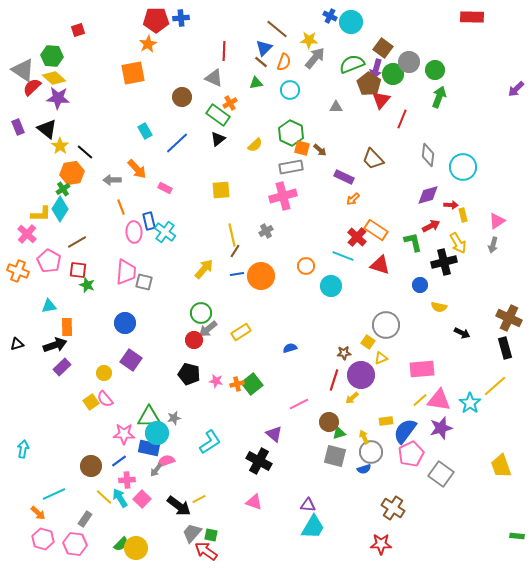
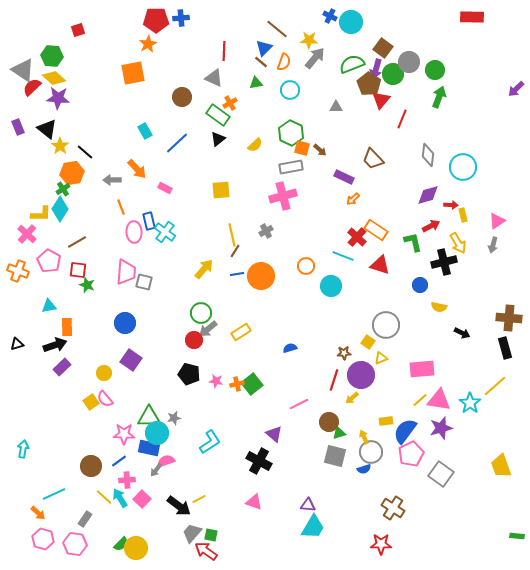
brown cross at (509, 318): rotated 20 degrees counterclockwise
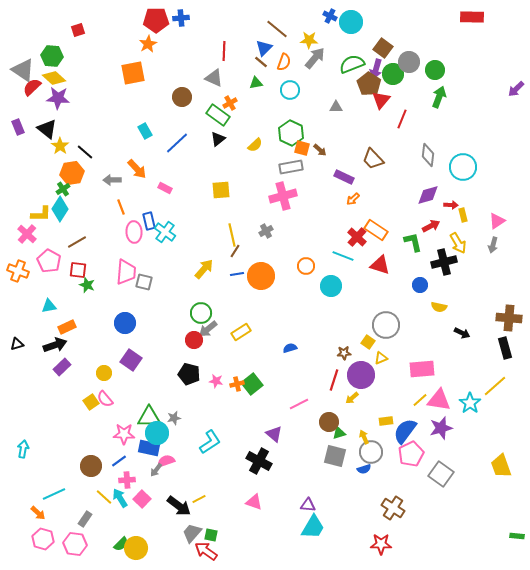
orange rectangle at (67, 327): rotated 66 degrees clockwise
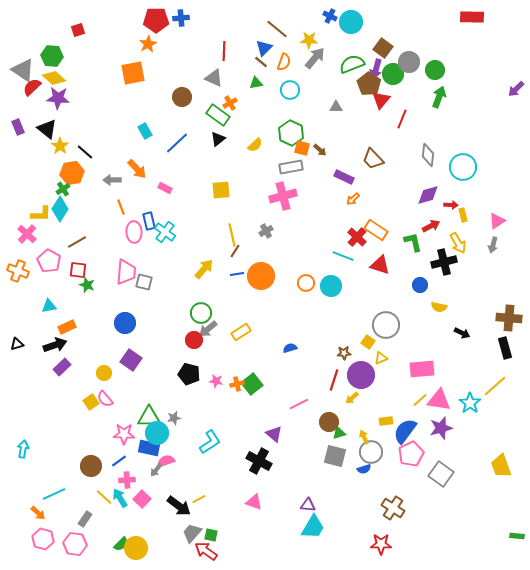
orange circle at (306, 266): moved 17 px down
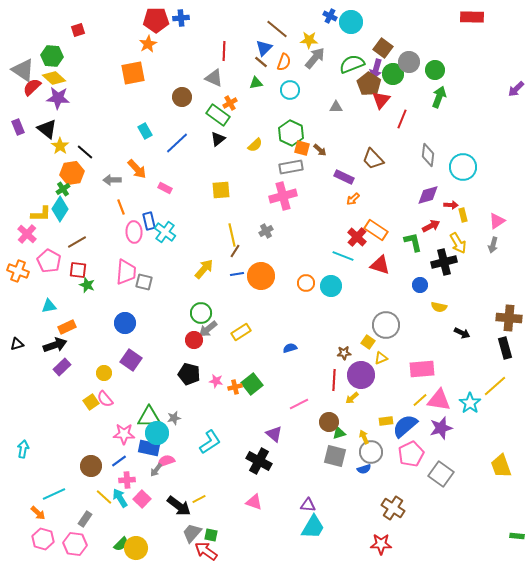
red line at (334, 380): rotated 15 degrees counterclockwise
orange cross at (237, 384): moved 2 px left, 3 px down
blue semicircle at (405, 431): moved 5 px up; rotated 12 degrees clockwise
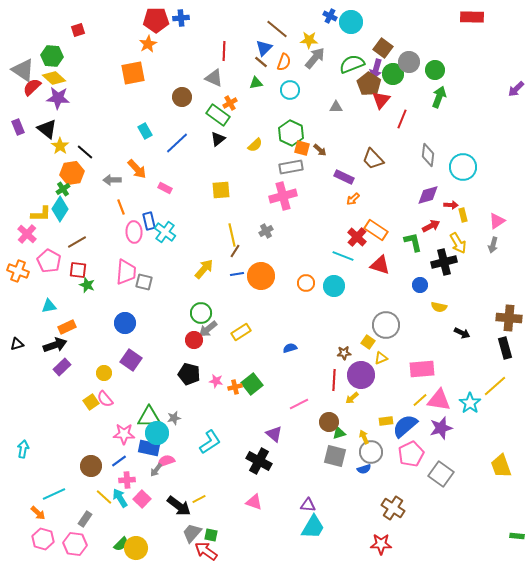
cyan circle at (331, 286): moved 3 px right
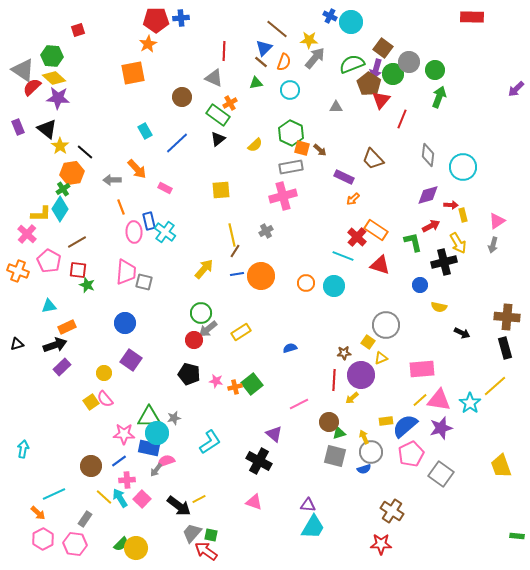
brown cross at (509, 318): moved 2 px left, 1 px up
brown cross at (393, 508): moved 1 px left, 3 px down
pink hexagon at (43, 539): rotated 15 degrees clockwise
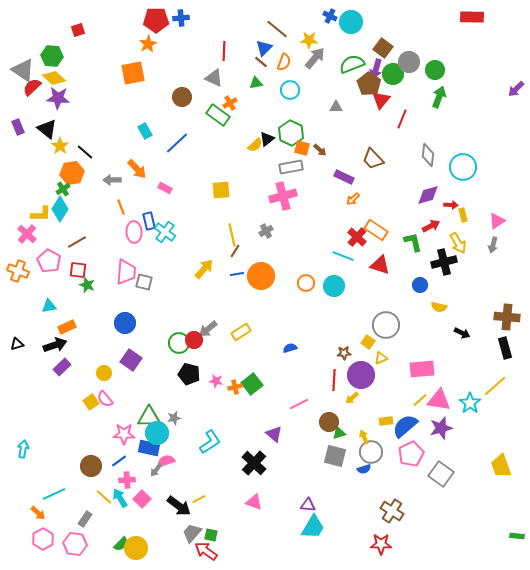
black triangle at (218, 139): moved 49 px right
green circle at (201, 313): moved 22 px left, 30 px down
black cross at (259, 461): moved 5 px left, 2 px down; rotated 15 degrees clockwise
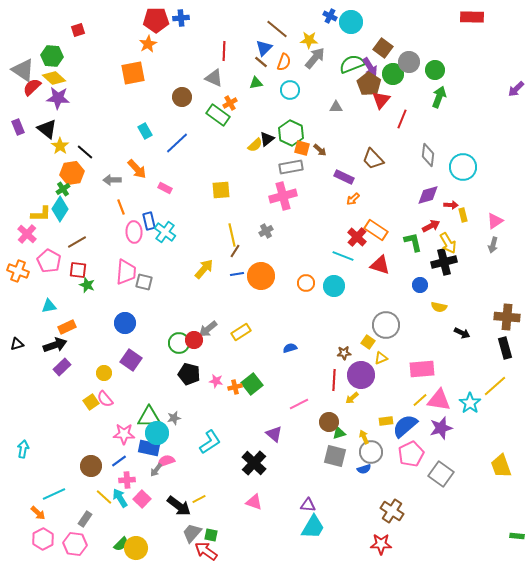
purple arrow at (376, 69): moved 6 px left, 2 px up; rotated 48 degrees counterclockwise
pink triangle at (497, 221): moved 2 px left
yellow arrow at (458, 243): moved 10 px left
